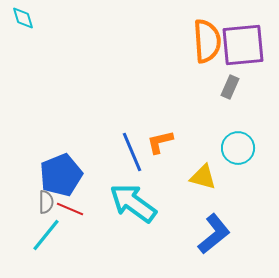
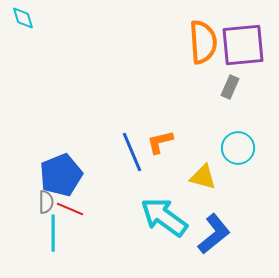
orange semicircle: moved 4 px left, 1 px down
cyan arrow: moved 31 px right, 14 px down
cyan line: moved 7 px right, 2 px up; rotated 39 degrees counterclockwise
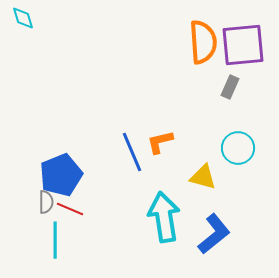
cyan arrow: rotated 45 degrees clockwise
cyan line: moved 2 px right, 7 px down
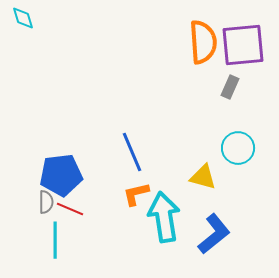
orange L-shape: moved 24 px left, 52 px down
blue pentagon: rotated 15 degrees clockwise
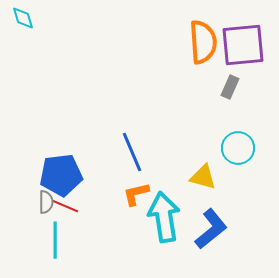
red line: moved 5 px left, 3 px up
blue L-shape: moved 3 px left, 5 px up
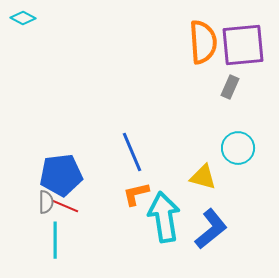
cyan diamond: rotated 45 degrees counterclockwise
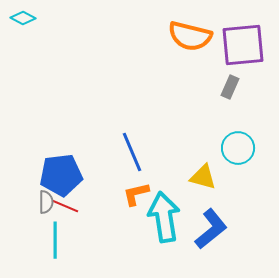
orange semicircle: moved 13 px left, 6 px up; rotated 108 degrees clockwise
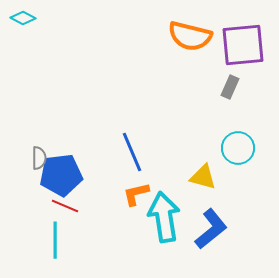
gray semicircle: moved 7 px left, 44 px up
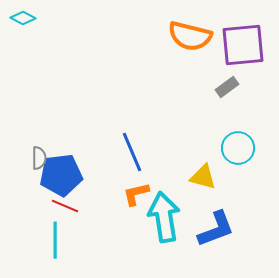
gray rectangle: moved 3 px left; rotated 30 degrees clockwise
blue L-shape: moved 5 px right; rotated 18 degrees clockwise
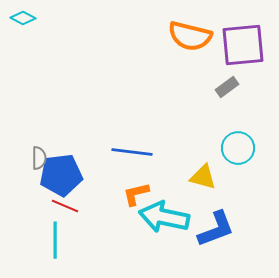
blue line: rotated 60 degrees counterclockwise
cyan arrow: rotated 69 degrees counterclockwise
